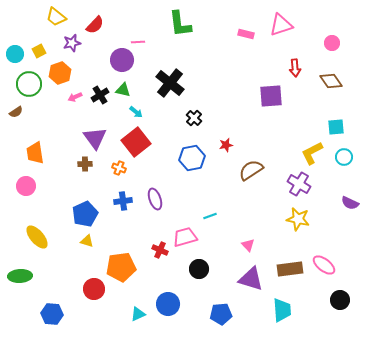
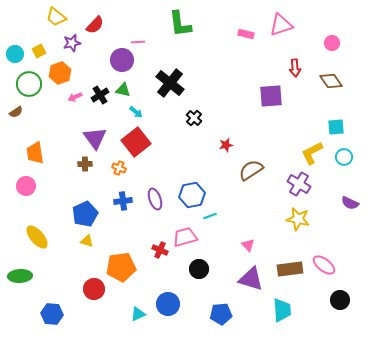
blue hexagon at (192, 158): moved 37 px down
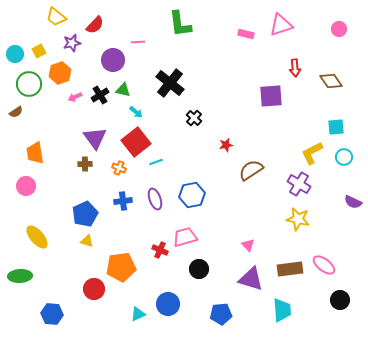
pink circle at (332, 43): moved 7 px right, 14 px up
purple circle at (122, 60): moved 9 px left
purple semicircle at (350, 203): moved 3 px right, 1 px up
cyan line at (210, 216): moved 54 px left, 54 px up
